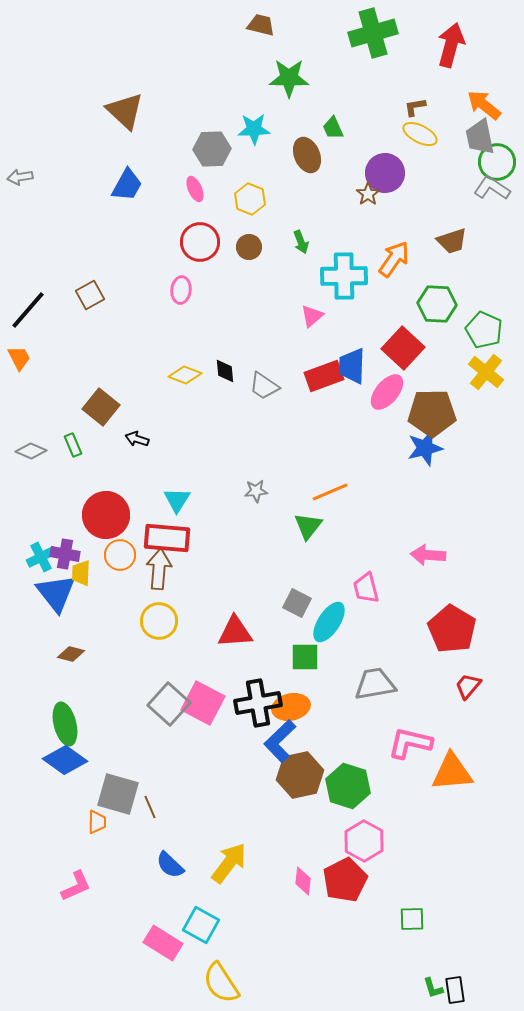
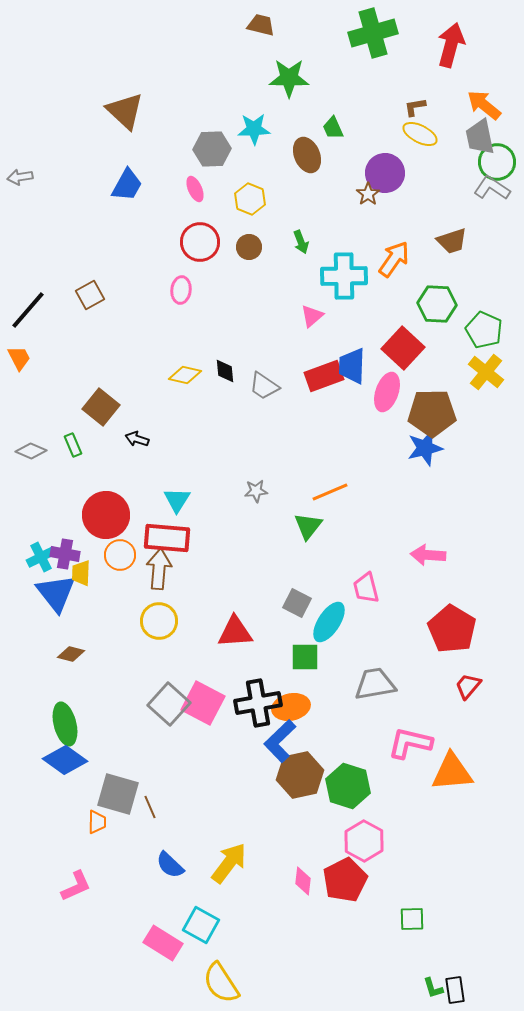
yellow diamond at (185, 375): rotated 8 degrees counterclockwise
pink ellipse at (387, 392): rotated 21 degrees counterclockwise
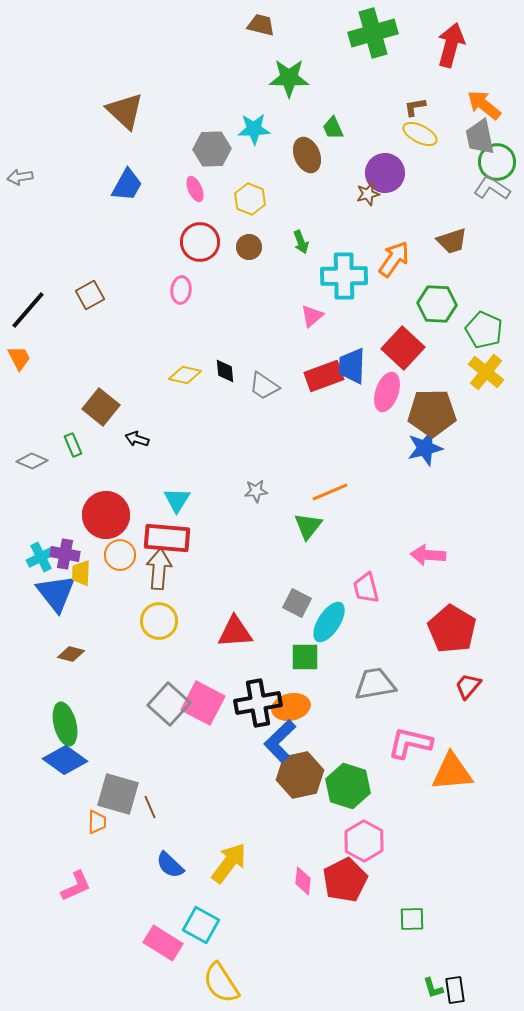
brown star at (368, 194): rotated 20 degrees clockwise
gray diamond at (31, 451): moved 1 px right, 10 px down
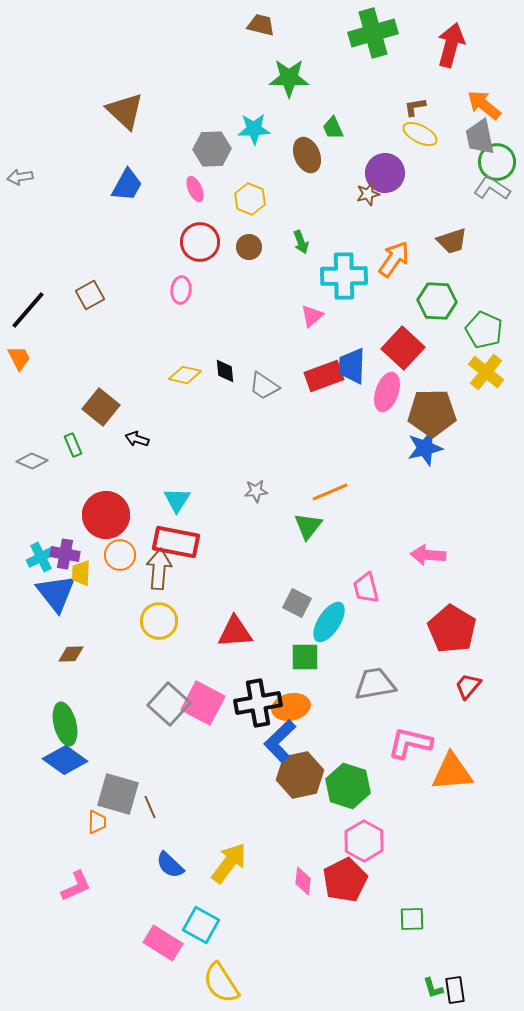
green hexagon at (437, 304): moved 3 px up
red rectangle at (167, 538): moved 9 px right, 4 px down; rotated 6 degrees clockwise
brown diamond at (71, 654): rotated 16 degrees counterclockwise
